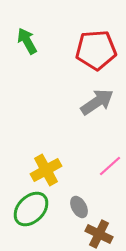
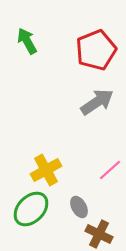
red pentagon: rotated 18 degrees counterclockwise
pink line: moved 4 px down
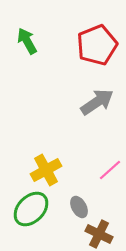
red pentagon: moved 1 px right, 5 px up
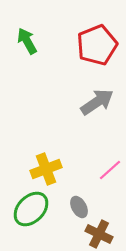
yellow cross: moved 1 px up; rotated 8 degrees clockwise
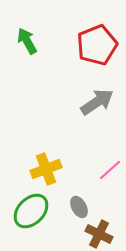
green ellipse: moved 2 px down
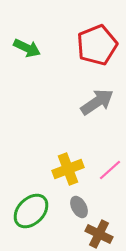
green arrow: moved 7 px down; rotated 144 degrees clockwise
yellow cross: moved 22 px right
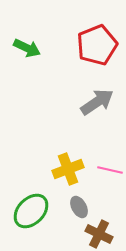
pink line: rotated 55 degrees clockwise
